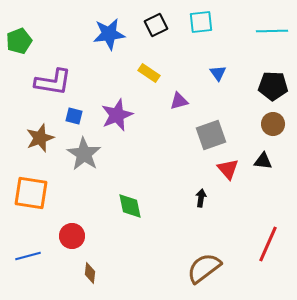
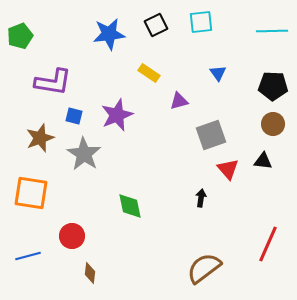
green pentagon: moved 1 px right, 5 px up
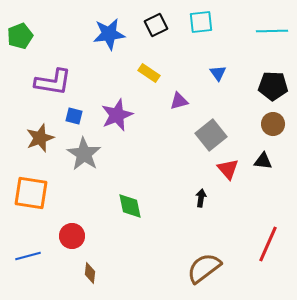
gray square: rotated 20 degrees counterclockwise
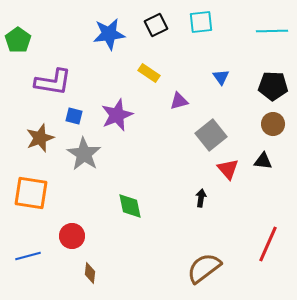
green pentagon: moved 2 px left, 4 px down; rotated 15 degrees counterclockwise
blue triangle: moved 3 px right, 4 px down
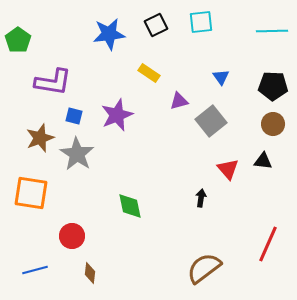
gray square: moved 14 px up
gray star: moved 7 px left
blue line: moved 7 px right, 14 px down
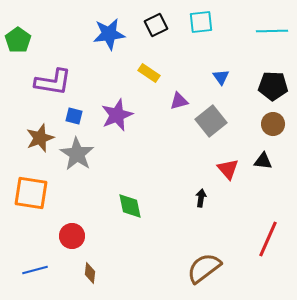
red line: moved 5 px up
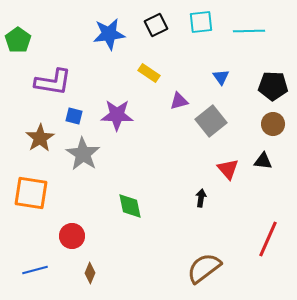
cyan line: moved 23 px left
purple star: rotated 24 degrees clockwise
brown star: rotated 12 degrees counterclockwise
gray star: moved 6 px right
brown diamond: rotated 15 degrees clockwise
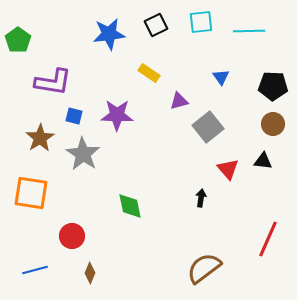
gray square: moved 3 px left, 6 px down
